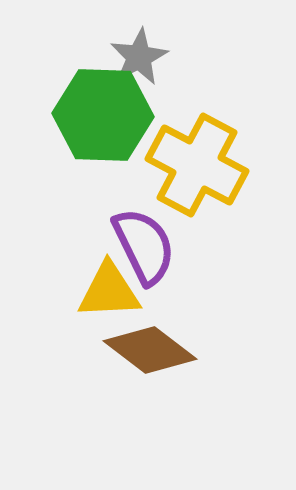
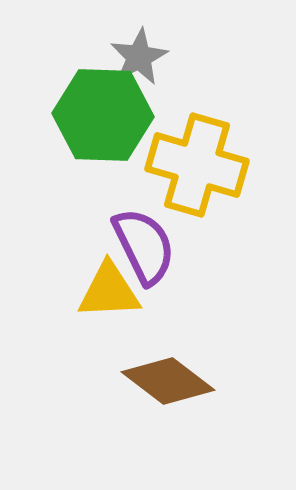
yellow cross: rotated 12 degrees counterclockwise
brown diamond: moved 18 px right, 31 px down
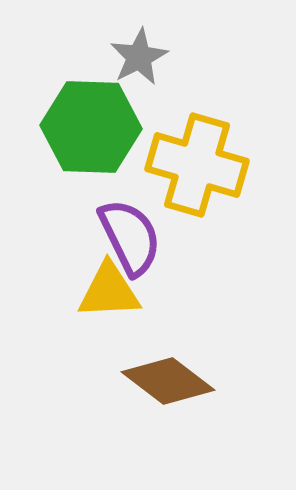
green hexagon: moved 12 px left, 12 px down
purple semicircle: moved 14 px left, 9 px up
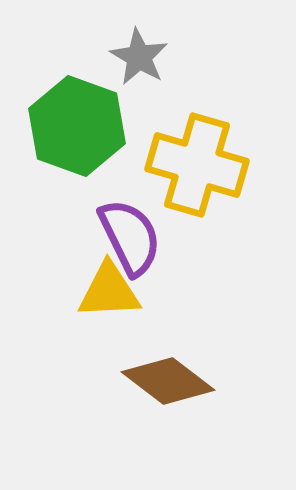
gray star: rotated 14 degrees counterclockwise
green hexagon: moved 14 px left, 1 px up; rotated 18 degrees clockwise
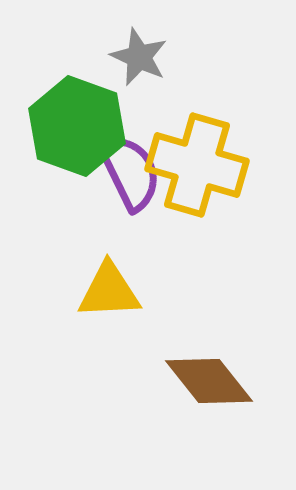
gray star: rotated 6 degrees counterclockwise
purple semicircle: moved 65 px up
brown diamond: moved 41 px right; rotated 14 degrees clockwise
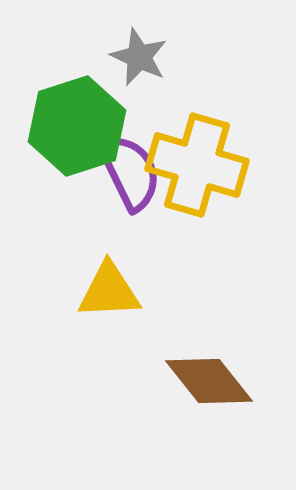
green hexagon: rotated 22 degrees clockwise
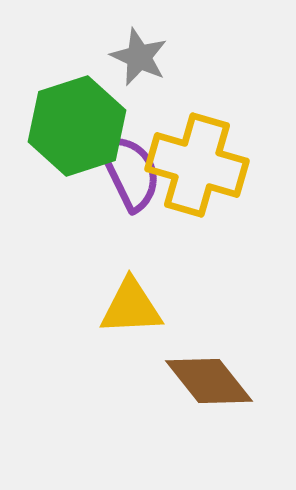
yellow triangle: moved 22 px right, 16 px down
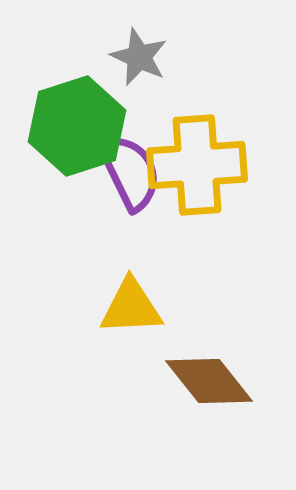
yellow cross: rotated 20 degrees counterclockwise
